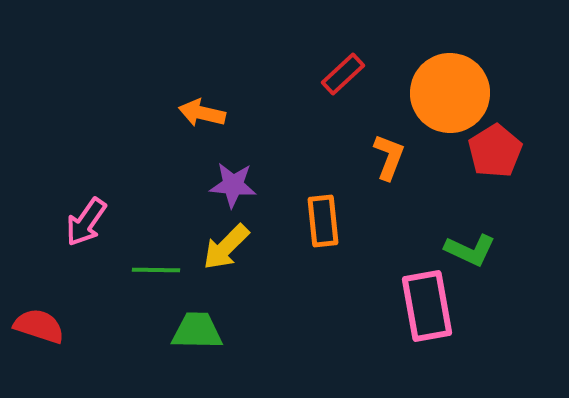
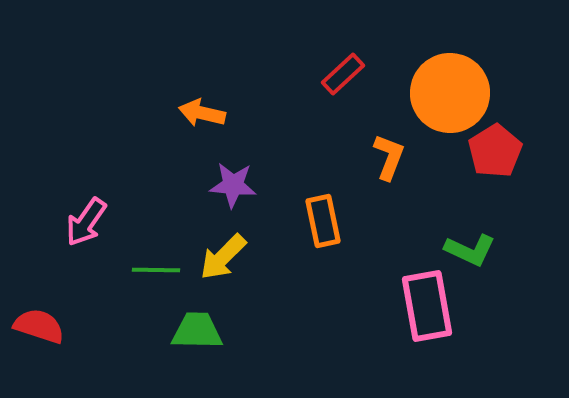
orange rectangle: rotated 6 degrees counterclockwise
yellow arrow: moved 3 px left, 10 px down
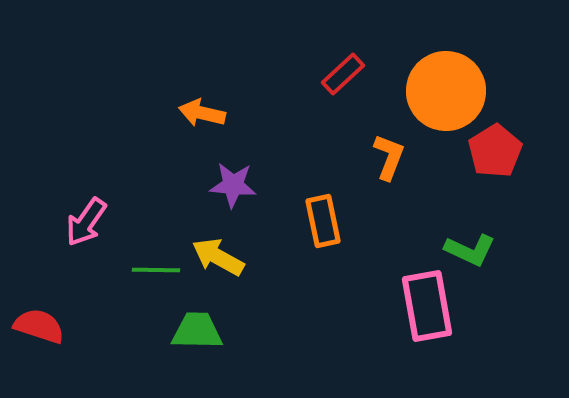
orange circle: moved 4 px left, 2 px up
yellow arrow: moved 5 px left; rotated 74 degrees clockwise
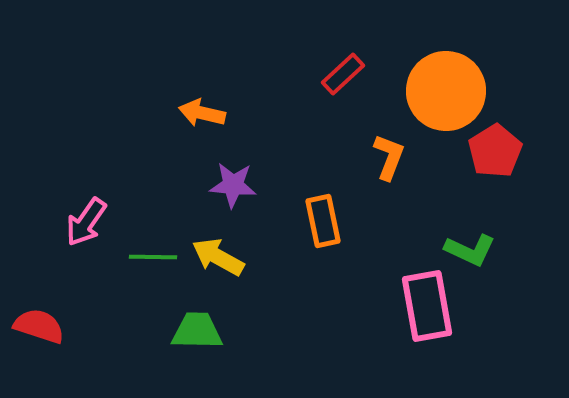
green line: moved 3 px left, 13 px up
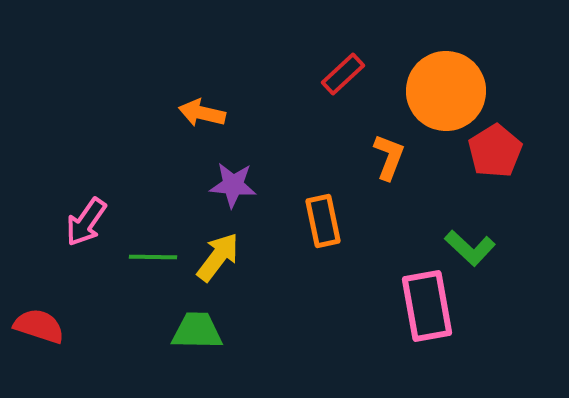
green L-shape: moved 2 px up; rotated 18 degrees clockwise
yellow arrow: rotated 98 degrees clockwise
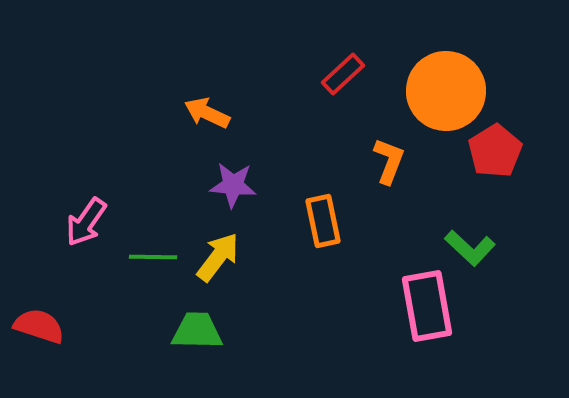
orange arrow: moved 5 px right; rotated 12 degrees clockwise
orange L-shape: moved 4 px down
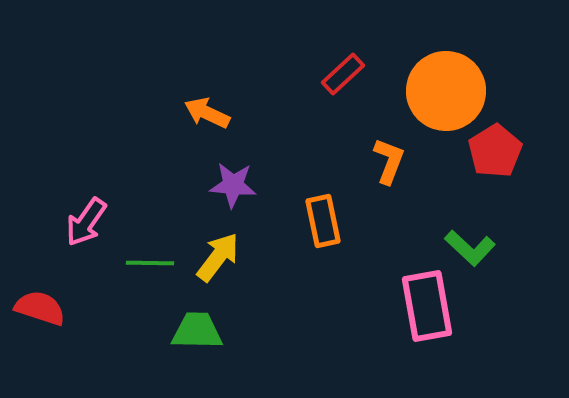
green line: moved 3 px left, 6 px down
red semicircle: moved 1 px right, 18 px up
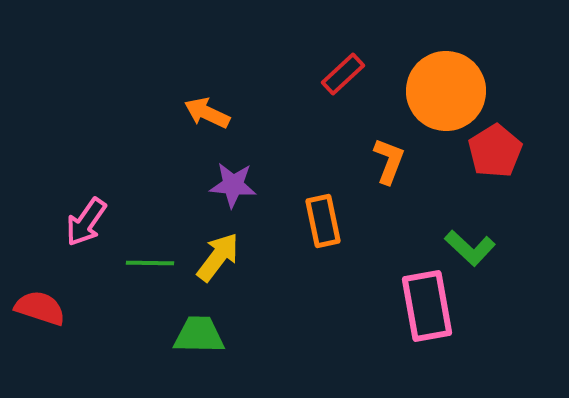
green trapezoid: moved 2 px right, 4 px down
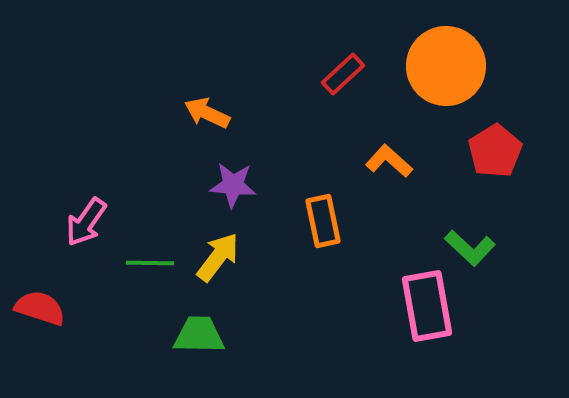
orange circle: moved 25 px up
orange L-shape: rotated 69 degrees counterclockwise
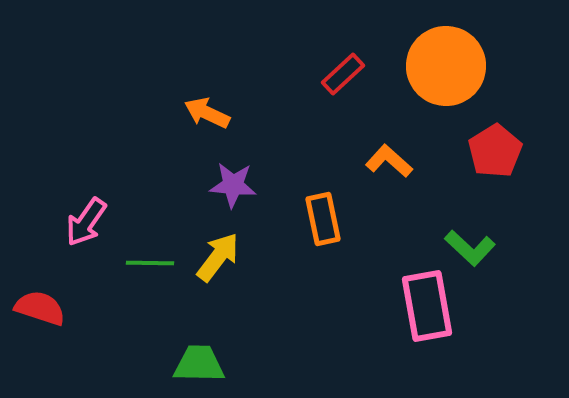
orange rectangle: moved 2 px up
green trapezoid: moved 29 px down
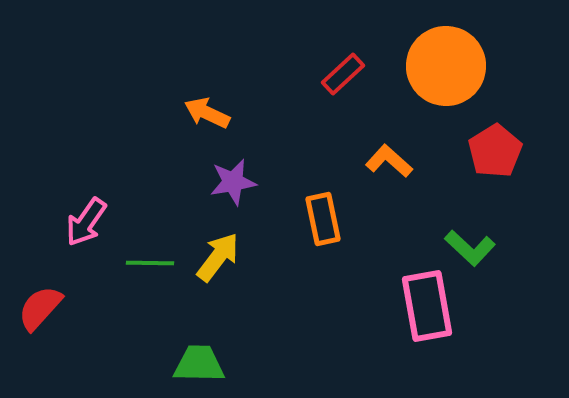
purple star: moved 3 px up; rotated 15 degrees counterclockwise
red semicircle: rotated 66 degrees counterclockwise
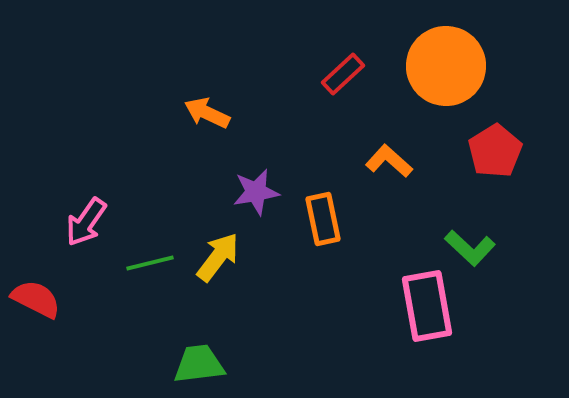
purple star: moved 23 px right, 10 px down
green line: rotated 15 degrees counterclockwise
red semicircle: moved 4 px left, 9 px up; rotated 75 degrees clockwise
green trapezoid: rotated 8 degrees counterclockwise
